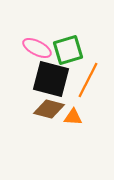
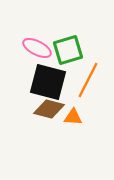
black square: moved 3 px left, 3 px down
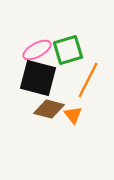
pink ellipse: moved 2 px down; rotated 56 degrees counterclockwise
black square: moved 10 px left, 4 px up
orange triangle: moved 2 px up; rotated 48 degrees clockwise
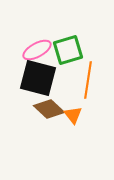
orange line: rotated 18 degrees counterclockwise
brown diamond: rotated 28 degrees clockwise
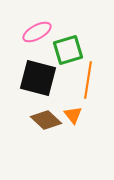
pink ellipse: moved 18 px up
brown diamond: moved 3 px left, 11 px down
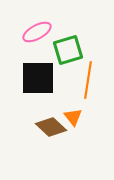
black square: rotated 15 degrees counterclockwise
orange triangle: moved 2 px down
brown diamond: moved 5 px right, 7 px down
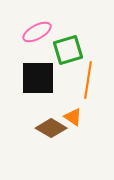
orange triangle: rotated 18 degrees counterclockwise
brown diamond: moved 1 px down; rotated 12 degrees counterclockwise
